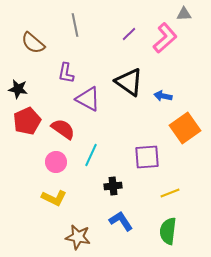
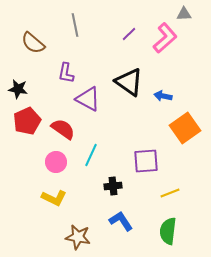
purple square: moved 1 px left, 4 px down
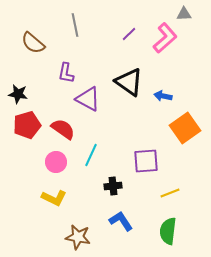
black star: moved 5 px down
red pentagon: moved 4 px down; rotated 8 degrees clockwise
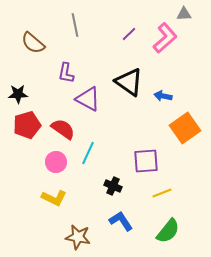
black star: rotated 12 degrees counterclockwise
cyan line: moved 3 px left, 2 px up
black cross: rotated 30 degrees clockwise
yellow line: moved 8 px left
green semicircle: rotated 148 degrees counterclockwise
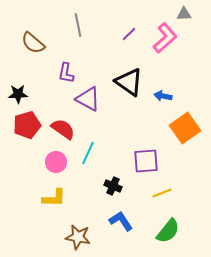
gray line: moved 3 px right
yellow L-shape: rotated 25 degrees counterclockwise
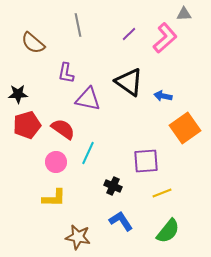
purple triangle: rotated 16 degrees counterclockwise
